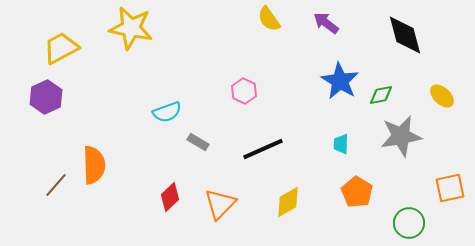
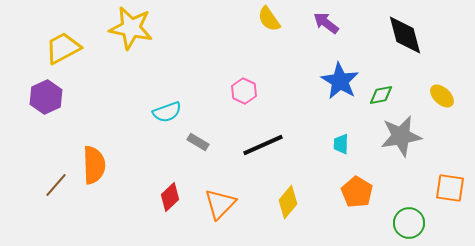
yellow trapezoid: moved 2 px right
black line: moved 4 px up
orange square: rotated 20 degrees clockwise
yellow diamond: rotated 20 degrees counterclockwise
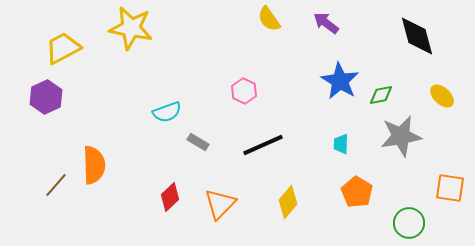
black diamond: moved 12 px right, 1 px down
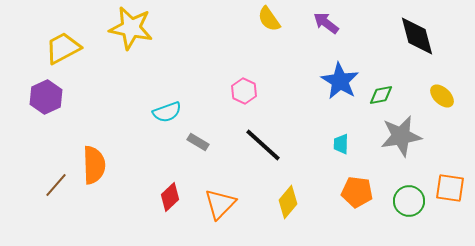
black line: rotated 66 degrees clockwise
orange pentagon: rotated 24 degrees counterclockwise
green circle: moved 22 px up
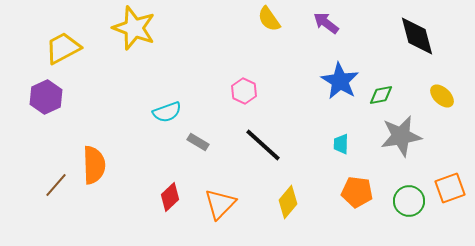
yellow star: moved 3 px right; rotated 9 degrees clockwise
orange square: rotated 28 degrees counterclockwise
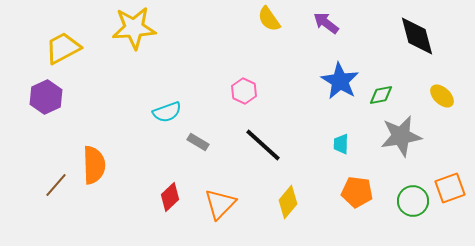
yellow star: rotated 24 degrees counterclockwise
green circle: moved 4 px right
